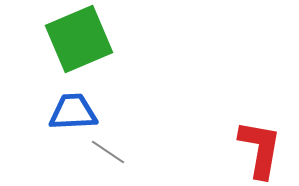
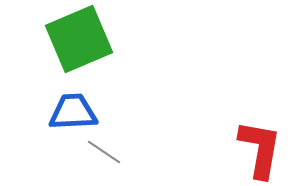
gray line: moved 4 px left
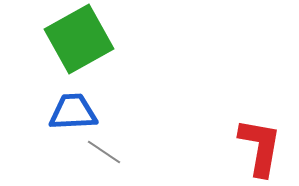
green square: rotated 6 degrees counterclockwise
red L-shape: moved 2 px up
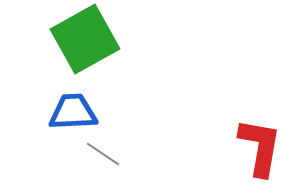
green square: moved 6 px right
gray line: moved 1 px left, 2 px down
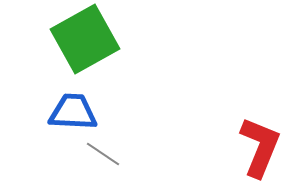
blue trapezoid: rotated 6 degrees clockwise
red L-shape: rotated 12 degrees clockwise
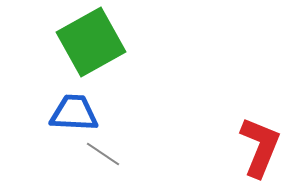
green square: moved 6 px right, 3 px down
blue trapezoid: moved 1 px right, 1 px down
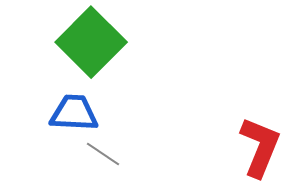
green square: rotated 16 degrees counterclockwise
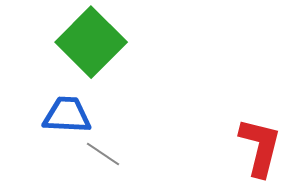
blue trapezoid: moved 7 px left, 2 px down
red L-shape: rotated 8 degrees counterclockwise
